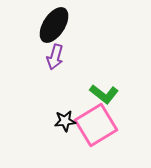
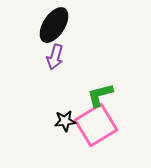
green L-shape: moved 4 px left, 1 px down; rotated 128 degrees clockwise
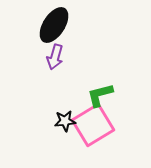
pink square: moved 3 px left
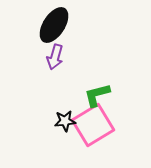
green L-shape: moved 3 px left
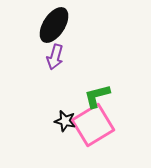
green L-shape: moved 1 px down
black star: rotated 20 degrees clockwise
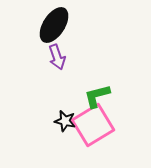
purple arrow: moved 2 px right; rotated 35 degrees counterclockwise
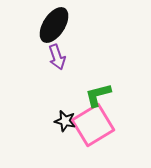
green L-shape: moved 1 px right, 1 px up
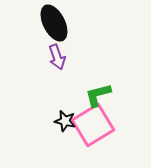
black ellipse: moved 2 px up; rotated 60 degrees counterclockwise
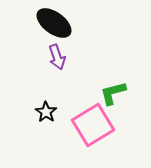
black ellipse: rotated 27 degrees counterclockwise
green L-shape: moved 15 px right, 2 px up
black star: moved 19 px left, 9 px up; rotated 20 degrees clockwise
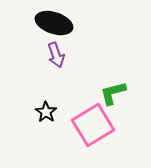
black ellipse: rotated 18 degrees counterclockwise
purple arrow: moved 1 px left, 2 px up
